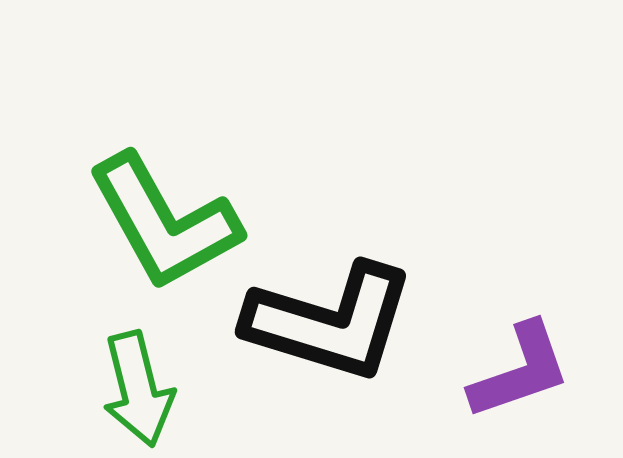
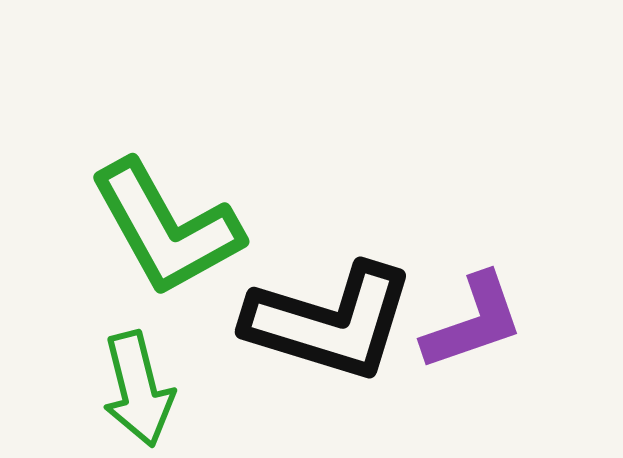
green L-shape: moved 2 px right, 6 px down
purple L-shape: moved 47 px left, 49 px up
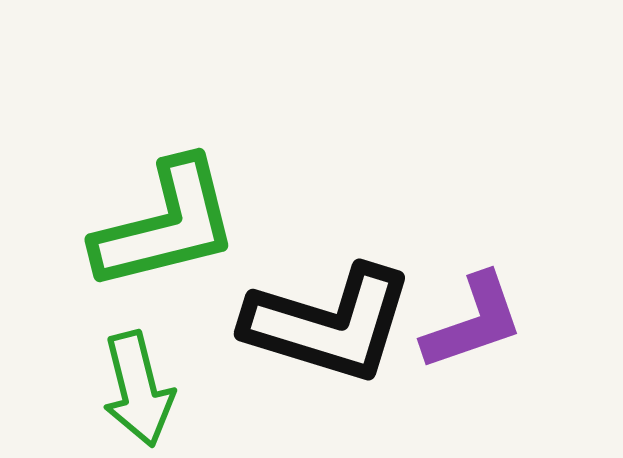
green L-shape: moved 3 px up; rotated 75 degrees counterclockwise
black L-shape: moved 1 px left, 2 px down
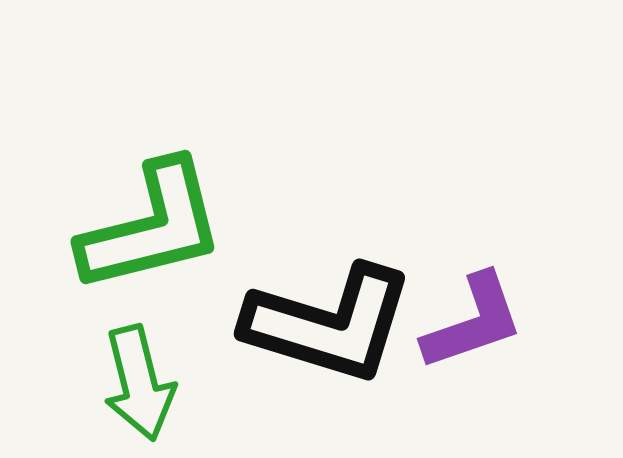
green L-shape: moved 14 px left, 2 px down
green arrow: moved 1 px right, 6 px up
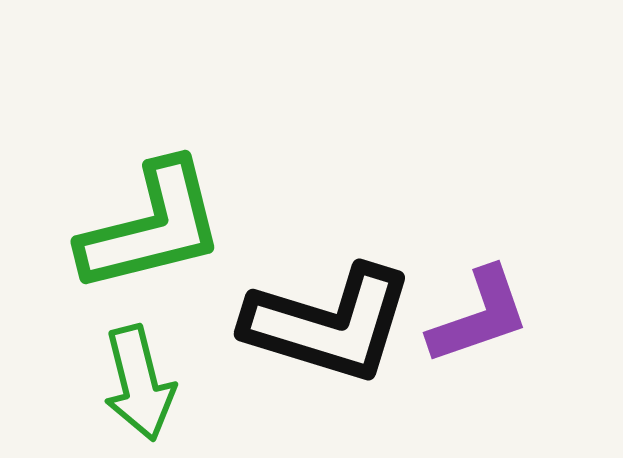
purple L-shape: moved 6 px right, 6 px up
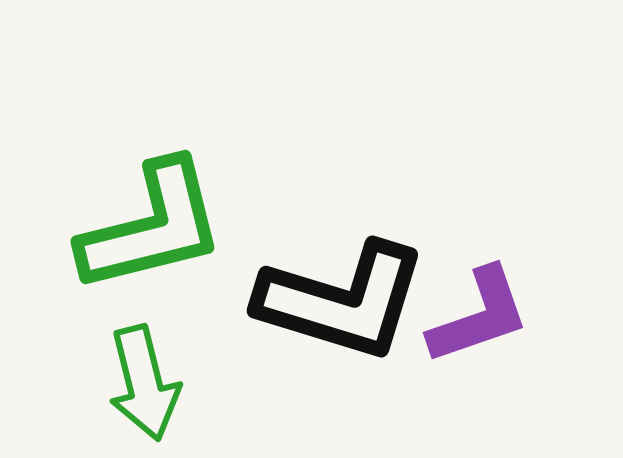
black L-shape: moved 13 px right, 23 px up
green arrow: moved 5 px right
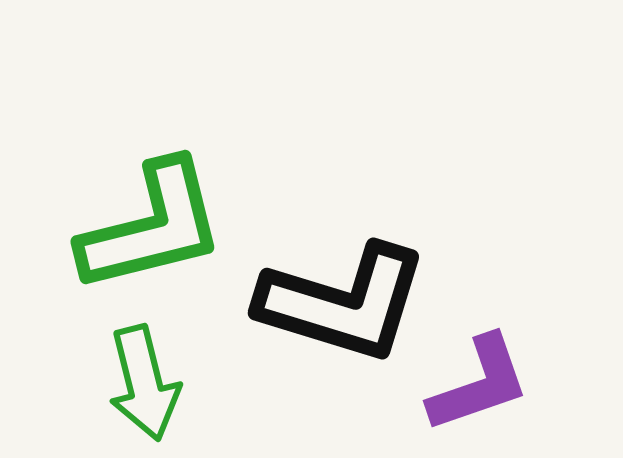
black L-shape: moved 1 px right, 2 px down
purple L-shape: moved 68 px down
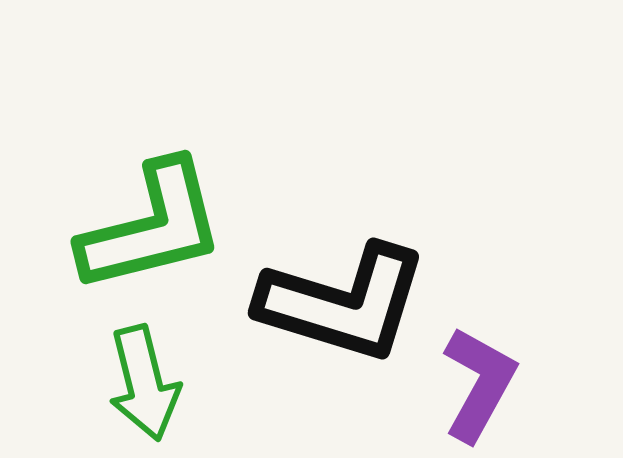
purple L-shape: rotated 42 degrees counterclockwise
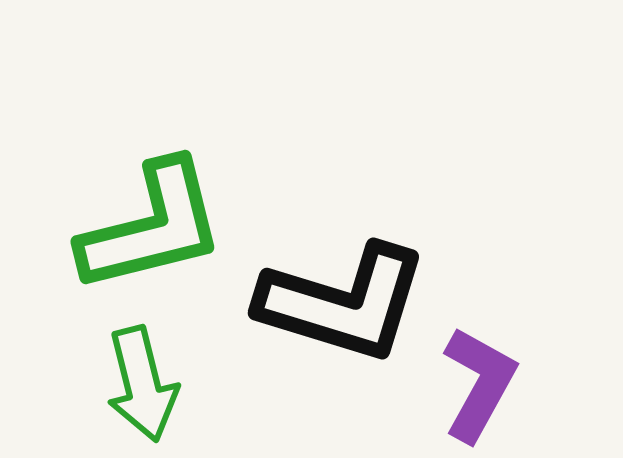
green arrow: moved 2 px left, 1 px down
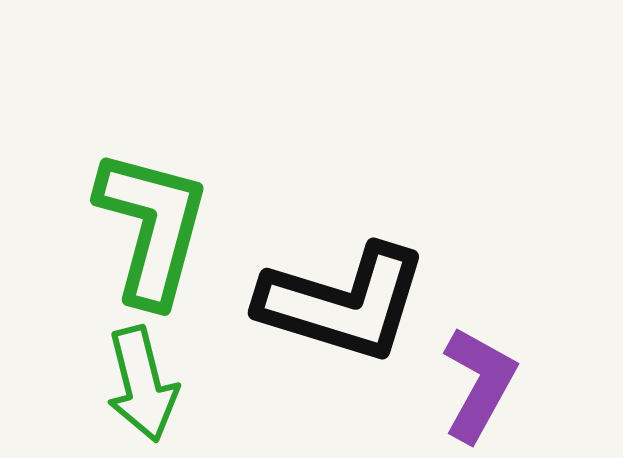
green L-shape: rotated 61 degrees counterclockwise
